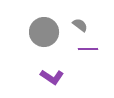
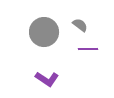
purple L-shape: moved 5 px left, 2 px down
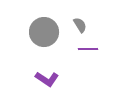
gray semicircle: rotated 21 degrees clockwise
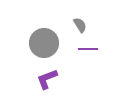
gray circle: moved 11 px down
purple L-shape: rotated 125 degrees clockwise
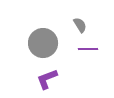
gray circle: moved 1 px left
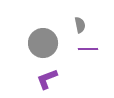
gray semicircle: rotated 21 degrees clockwise
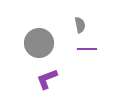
gray circle: moved 4 px left
purple line: moved 1 px left
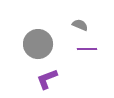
gray semicircle: rotated 56 degrees counterclockwise
gray circle: moved 1 px left, 1 px down
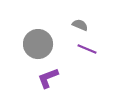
purple line: rotated 24 degrees clockwise
purple L-shape: moved 1 px right, 1 px up
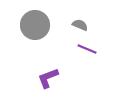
gray circle: moved 3 px left, 19 px up
